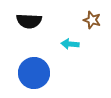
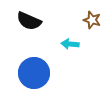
black semicircle: rotated 20 degrees clockwise
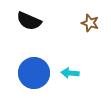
brown star: moved 2 px left, 3 px down
cyan arrow: moved 29 px down
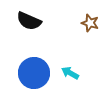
cyan arrow: rotated 24 degrees clockwise
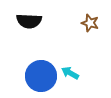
black semicircle: rotated 20 degrees counterclockwise
blue circle: moved 7 px right, 3 px down
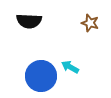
cyan arrow: moved 6 px up
